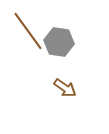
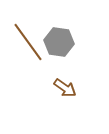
brown line: moved 11 px down
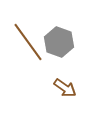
gray hexagon: rotated 12 degrees clockwise
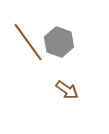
brown arrow: moved 2 px right, 2 px down
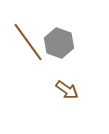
gray hexagon: moved 1 px down
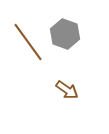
gray hexagon: moved 6 px right, 9 px up
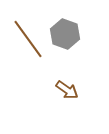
brown line: moved 3 px up
